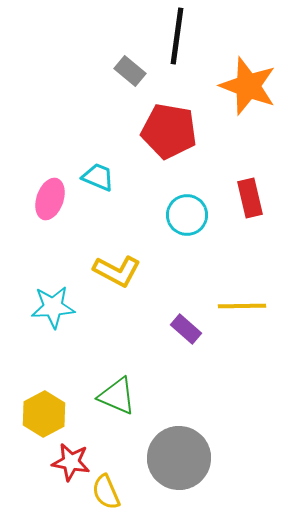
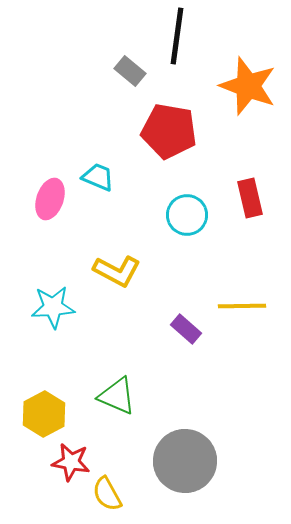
gray circle: moved 6 px right, 3 px down
yellow semicircle: moved 1 px right, 2 px down; rotated 6 degrees counterclockwise
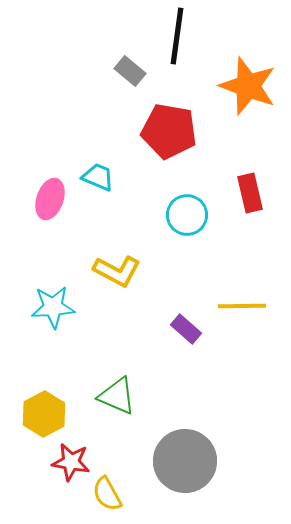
red rectangle: moved 5 px up
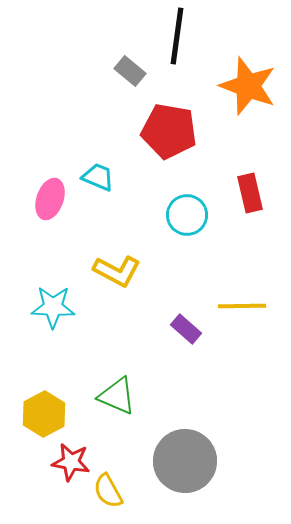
cyan star: rotated 6 degrees clockwise
yellow semicircle: moved 1 px right, 3 px up
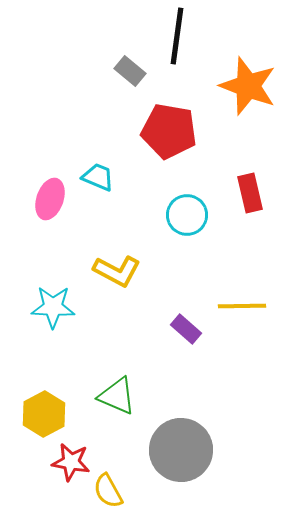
gray circle: moved 4 px left, 11 px up
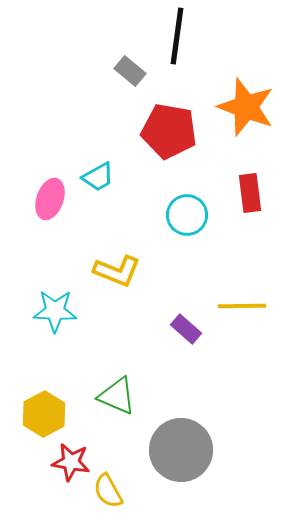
orange star: moved 2 px left, 21 px down
cyan trapezoid: rotated 128 degrees clockwise
red rectangle: rotated 6 degrees clockwise
yellow L-shape: rotated 6 degrees counterclockwise
cyan star: moved 2 px right, 4 px down
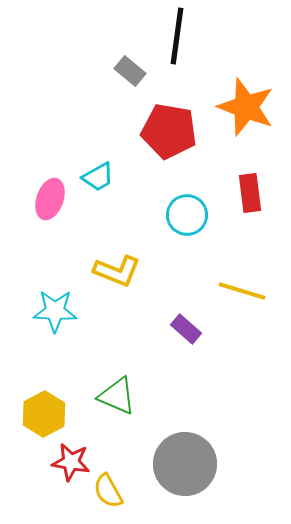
yellow line: moved 15 px up; rotated 18 degrees clockwise
gray circle: moved 4 px right, 14 px down
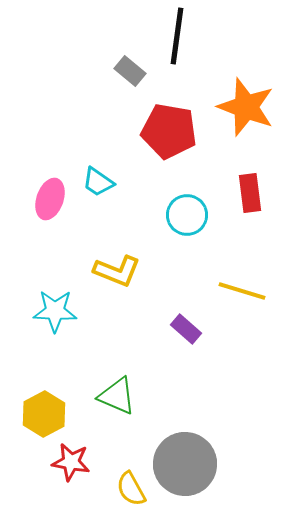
cyan trapezoid: moved 5 px down; rotated 64 degrees clockwise
yellow semicircle: moved 23 px right, 2 px up
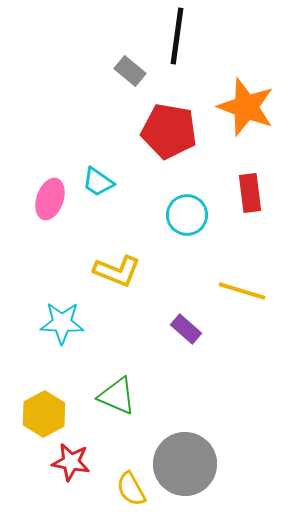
cyan star: moved 7 px right, 12 px down
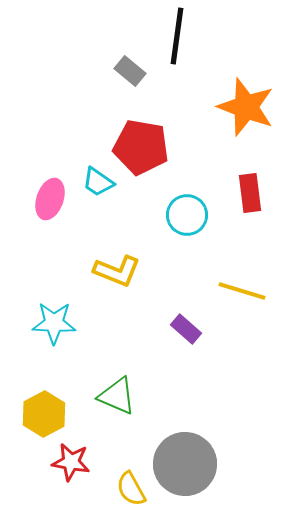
red pentagon: moved 28 px left, 16 px down
cyan star: moved 8 px left
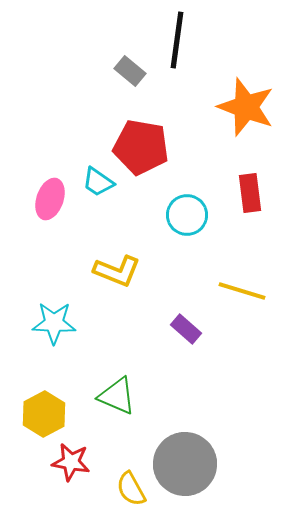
black line: moved 4 px down
